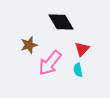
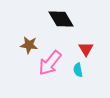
black diamond: moved 3 px up
brown star: rotated 24 degrees clockwise
red triangle: moved 4 px right; rotated 14 degrees counterclockwise
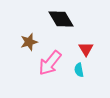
brown star: moved 3 px up; rotated 24 degrees counterclockwise
cyan semicircle: moved 1 px right
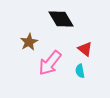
brown star: rotated 12 degrees counterclockwise
red triangle: moved 1 px left; rotated 21 degrees counterclockwise
cyan semicircle: moved 1 px right, 1 px down
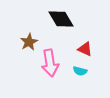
red triangle: rotated 14 degrees counterclockwise
pink arrow: rotated 48 degrees counterclockwise
cyan semicircle: rotated 64 degrees counterclockwise
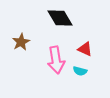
black diamond: moved 1 px left, 1 px up
brown star: moved 8 px left
pink arrow: moved 6 px right, 3 px up
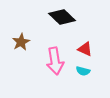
black diamond: moved 2 px right, 1 px up; rotated 16 degrees counterclockwise
pink arrow: moved 1 px left, 1 px down
cyan semicircle: moved 3 px right
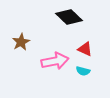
black diamond: moved 7 px right
pink arrow: rotated 92 degrees counterclockwise
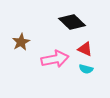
black diamond: moved 3 px right, 5 px down
pink arrow: moved 2 px up
cyan semicircle: moved 3 px right, 2 px up
